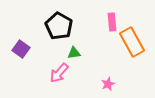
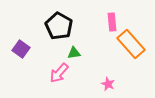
orange rectangle: moved 1 px left, 2 px down; rotated 12 degrees counterclockwise
pink star: rotated 24 degrees counterclockwise
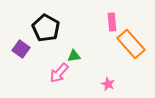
black pentagon: moved 13 px left, 2 px down
green triangle: moved 3 px down
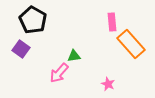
black pentagon: moved 13 px left, 8 px up
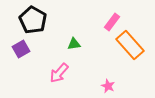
pink rectangle: rotated 42 degrees clockwise
orange rectangle: moved 1 px left, 1 px down
purple square: rotated 24 degrees clockwise
green triangle: moved 12 px up
pink star: moved 2 px down
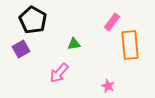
orange rectangle: rotated 36 degrees clockwise
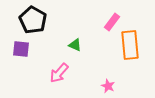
green triangle: moved 1 px right, 1 px down; rotated 32 degrees clockwise
purple square: rotated 36 degrees clockwise
